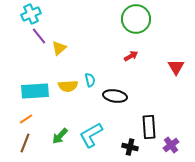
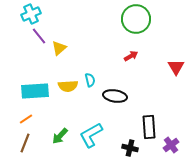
black cross: moved 1 px down
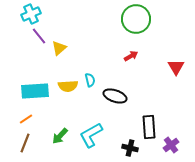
black ellipse: rotated 10 degrees clockwise
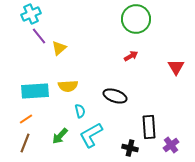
cyan semicircle: moved 10 px left, 31 px down
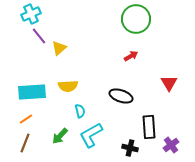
red triangle: moved 7 px left, 16 px down
cyan rectangle: moved 3 px left, 1 px down
black ellipse: moved 6 px right
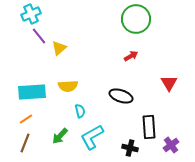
cyan L-shape: moved 1 px right, 2 px down
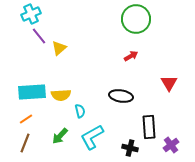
yellow semicircle: moved 7 px left, 9 px down
black ellipse: rotated 10 degrees counterclockwise
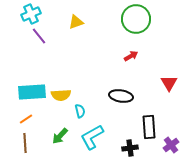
yellow triangle: moved 17 px right, 26 px up; rotated 21 degrees clockwise
brown line: rotated 24 degrees counterclockwise
black cross: rotated 21 degrees counterclockwise
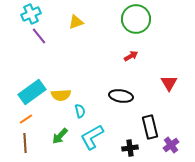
cyan rectangle: rotated 32 degrees counterclockwise
black rectangle: moved 1 px right; rotated 10 degrees counterclockwise
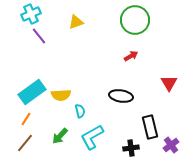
green circle: moved 1 px left, 1 px down
orange line: rotated 24 degrees counterclockwise
brown line: rotated 42 degrees clockwise
black cross: moved 1 px right
